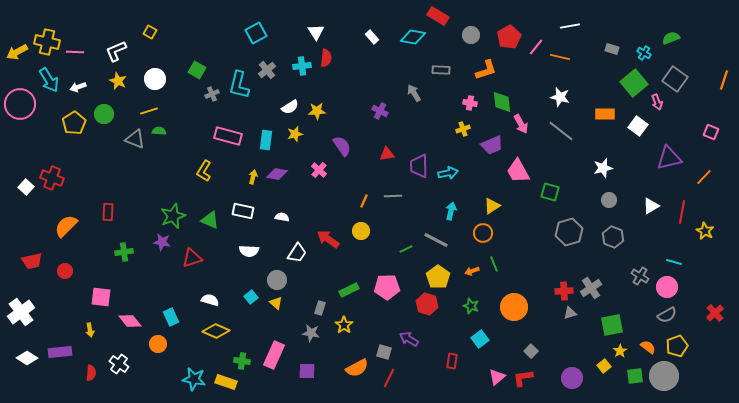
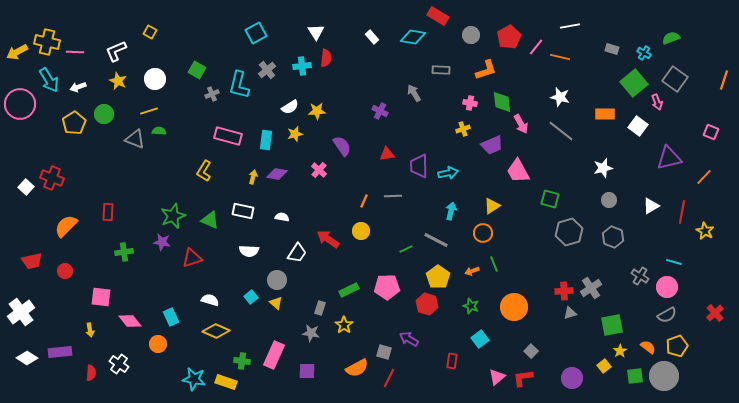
green square at (550, 192): moved 7 px down
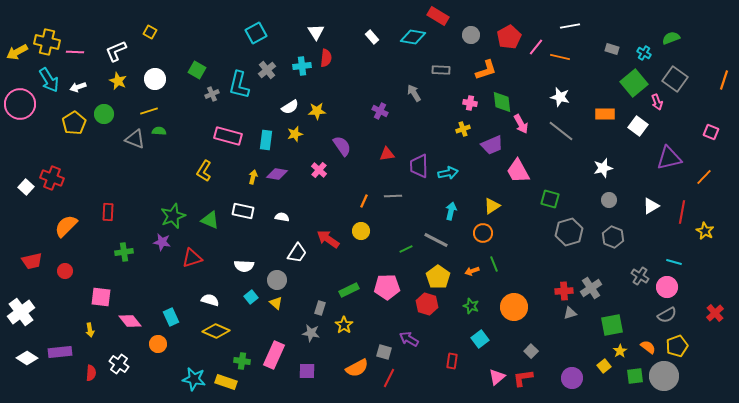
white semicircle at (249, 251): moved 5 px left, 15 px down
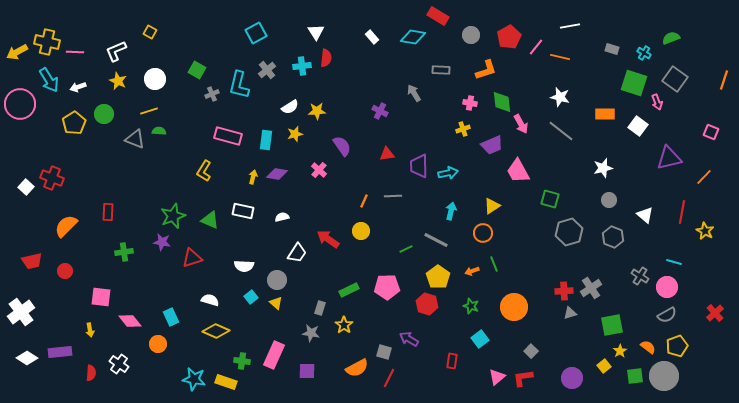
green square at (634, 83): rotated 32 degrees counterclockwise
white triangle at (651, 206): moved 6 px left, 9 px down; rotated 48 degrees counterclockwise
white semicircle at (282, 217): rotated 24 degrees counterclockwise
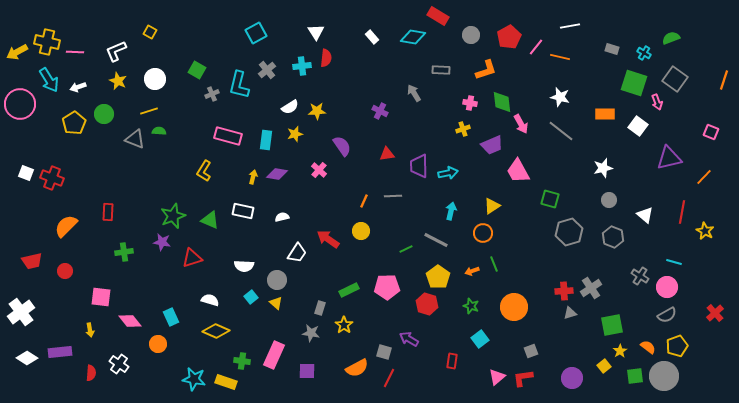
white square at (26, 187): moved 14 px up; rotated 21 degrees counterclockwise
gray square at (531, 351): rotated 24 degrees clockwise
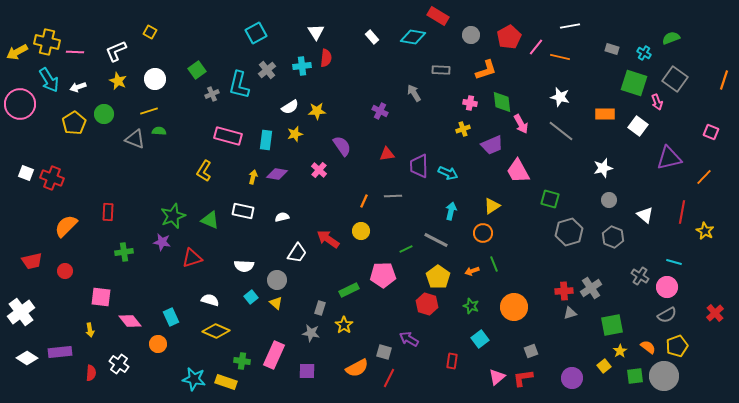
green square at (197, 70): rotated 24 degrees clockwise
cyan arrow at (448, 173): rotated 36 degrees clockwise
pink pentagon at (387, 287): moved 4 px left, 12 px up
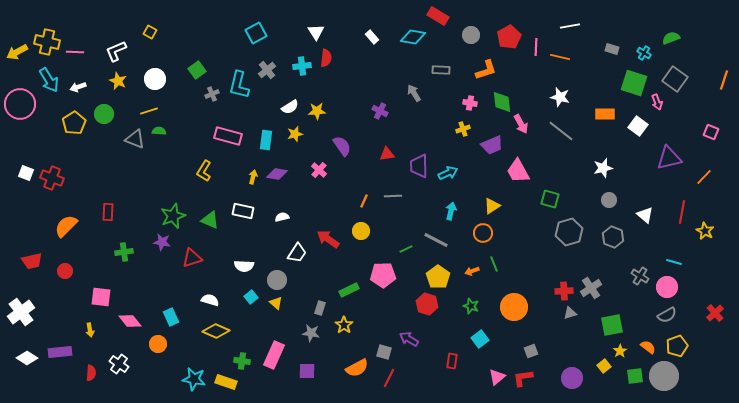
pink line at (536, 47): rotated 36 degrees counterclockwise
cyan arrow at (448, 173): rotated 48 degrees counterclockwise
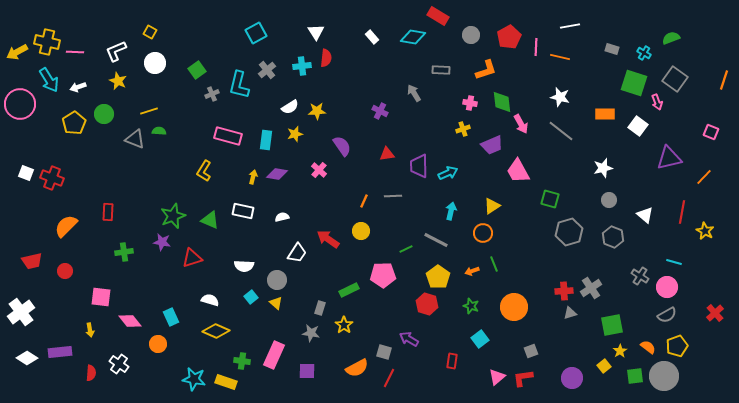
white circle at (155, 79): moved 16 px up
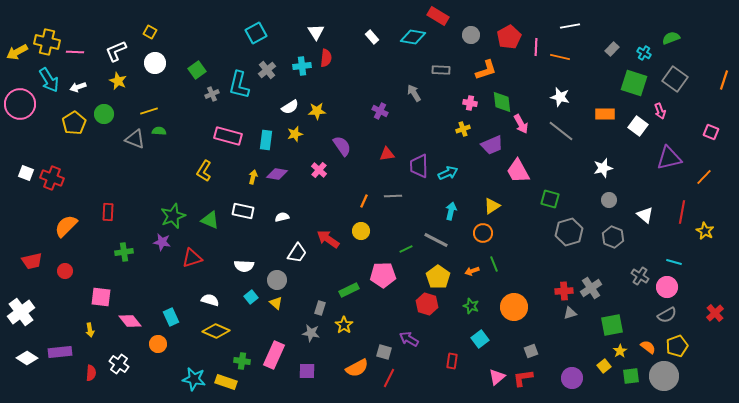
gray rectangle at (612, 49): rotated 64 degrees counterclockwise
pink arrow at (657, 102): moved 3 px right, 9 px down
green square at (635, 376): moved 4 px left
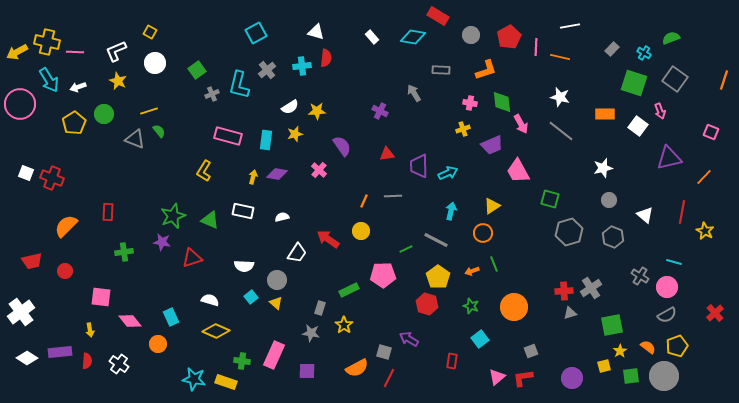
white triangle at (316, 32): rotated 42 degrees counterclockwise
green semicircle at (159, 131): rotated 48 degrees clockwise
yellow square at (604, 366): rotated 24 degrees clockwise
red semicircle at (91, 373): moved 4 px left, 12 px up
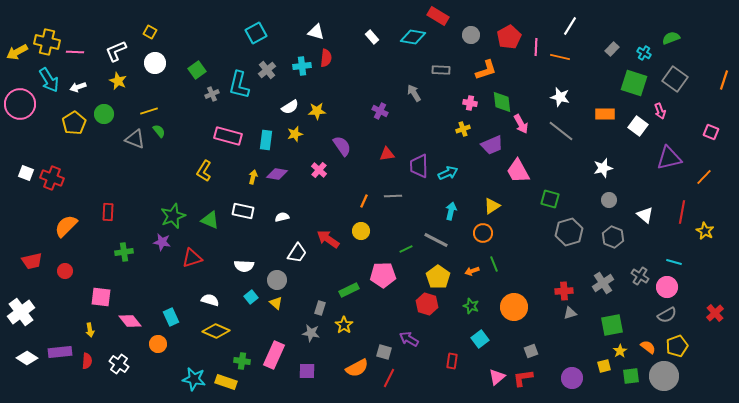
white line at (570, 26): rotated 48 degrees counterclockwise
gray cross at (591, 288): moved 12 px right, 5 px up
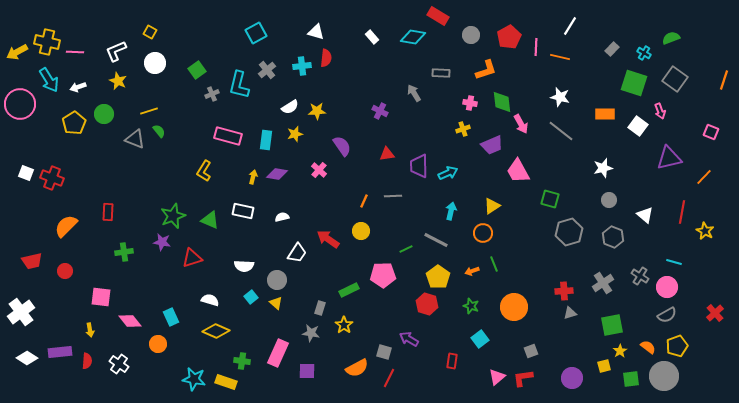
gray rectangle at (441, 70): moved 3 px down
pink rectangle at (274, 355): moved 4 px right, 2 px up
green square at (631, 376): moved 3 px down
